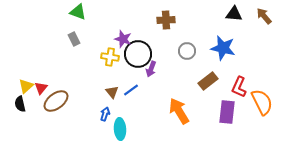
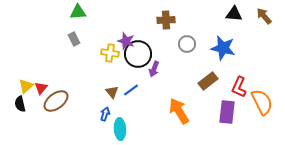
green triangle: rotated 24 degrees counterclockwise
purple star: moved 3 px right, 2 px down
gray circle: moved 7 px up
yellow cross: moved 4 px up
purple arrow: moved 3 px right
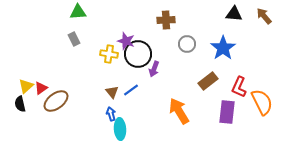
blue star: rotated 25 degrees clockwise
yellow cross: moved 1 px left, 1 px down
red triangle: rotated 16 degrees clockwise
blue arrow: moved 6 px right; rotated 32 degrees counterclockwise
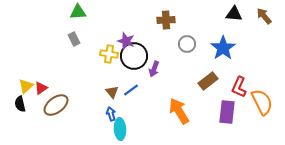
black circle: moved 4 px left, 2 px down
brown ellipse: moved 4 px down
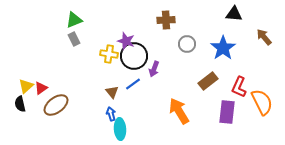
green triangle: moved 4 px left, 8 px down; rotated 18 degrees counterclockwise
brown arrow: moved 21 px down
blue line: moved 2 px right, 6 px up
